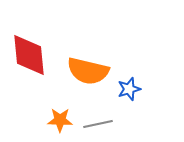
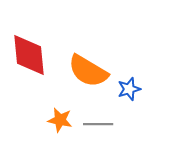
orange semicircle: rotated 18 degrees clockwise
orange star: rotated 10 degrees clockwise
gray line: rotated 12 degrees clockwise
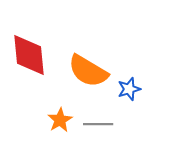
orange star: rotated 30 degrees clockwise
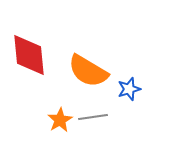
gray line: moved 5 px left, 7 px up; rotated 8 degrees counterclockwise
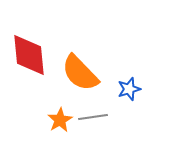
orange semicircle: moved 8 px left, 2 px down; rotated 15 degrees clockwise
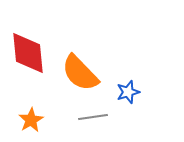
red diamond: moved 1 px left, 2 px up
blue star: moved 1 px left, 3 px down
orange star: moved 29 px left
